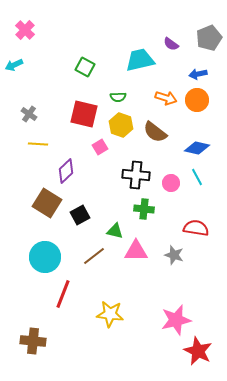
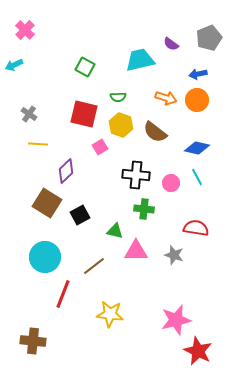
brown line: moved 10 px down
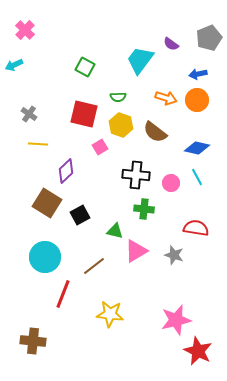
cyan trapezoid: rotated 40 degrees counterclockwise
pink triangle: rotated 30 degrees counterclockwise
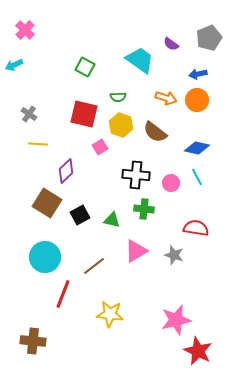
cyan trapezoid: rotated 88 degrees clockwise
green triangle: moved 3 px left, 11 px up
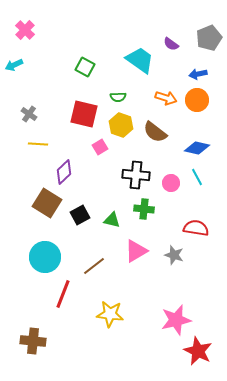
purple diamond: moved 2 px left, 1 px down
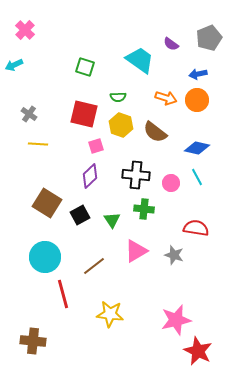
green square: rotated 12 degrees counterclockwise
pink square: moved 4 px left, 1 px up; rotated 14 degrees clockwise
purple diamond: moved 26 px right, 4 px down
green triangle: rotated 42 degrees clockwise
red line: rotated 36 degrees counterclockwise
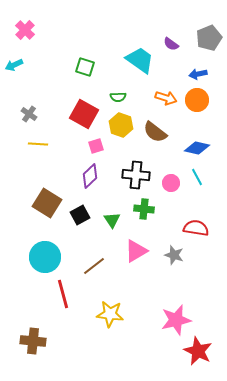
red square: rotated 16 degrees clockwise
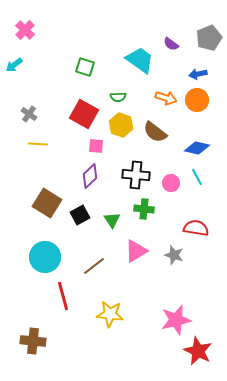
cyan arrow: rotated 12 degrees counterclockwise
pink square: rotated 21 degrees clockwise
red line: moved 2 px down
